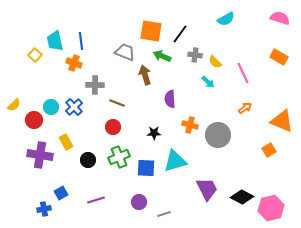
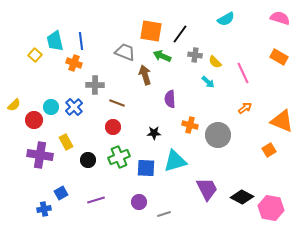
pink hexagon at (271, 208): rotated 25 degrees clockwise
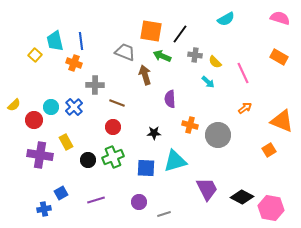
green cross at (119, 157): moved 6 px left
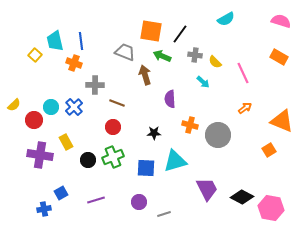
pink semicircle at (280, 18): moved 1 px right, 3 px down
cyan arrow at (208, 82): moved 5 px left
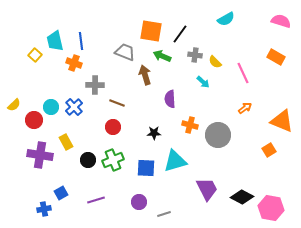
orange rectangle at (279, 57): moved 3 px left
green cross at (113, 157): moved 3 px down
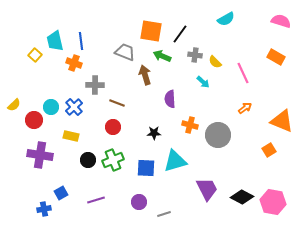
yellow rectangle at (66, 142): moved 5 px right, 6 px up; rotated 49 degrees counterclockwise
pink hexagon at (271, 208): moved 2 px right, 6 px up
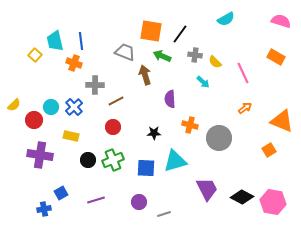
brown line at (117, 103): moved 1 px left, 2 px up; rotated 49 degrees counterclockwise
gray circle at (218, 135): moved 1 px right, 3 px down
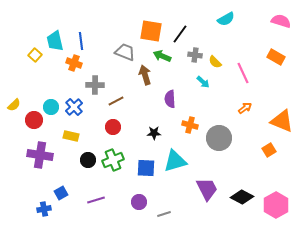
pink hexagon at (273, 202): moved 3 px right, 3 px down; rotated 20 degrees clockwise
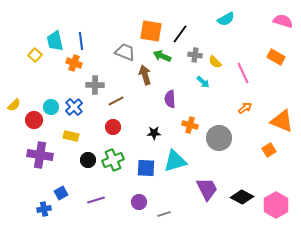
pink semicircle at (281, 21): moved 2 px right
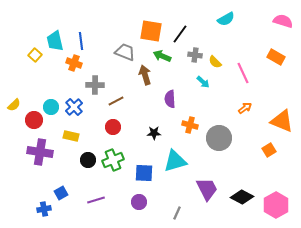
purple cross at (40, 155): moved 3 px up
blue square at (146, 168): moved 2 px left, 5 px down
gray line at (164, 214): moved 13 px right, 1 px up; rotated 48 degrees counterclockwise
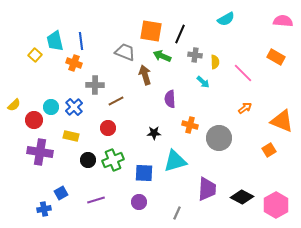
pink semicircle at (283, 21): rotated 12 degrees counterclockwise
black line at (180, 34): rotated 12 degrees counterclockwise
yellow semicircle at (215, 62): rotated 136 degrees counterclockwise
pink line at (243, 73): rotated 20 degrees counterclockwise
red circle at (113, 127): moved 5 px left, 1 px down
purple trapezoid at (207, 189): rotated 30 degrees clockwise
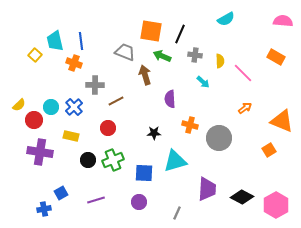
yellow semicircle at (215, 62): moved 5 px right, 1 px up
yellow semicircle at (14, 105): moved 5 px right
